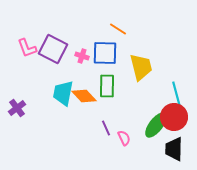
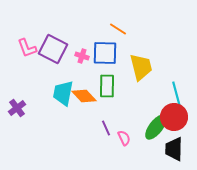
green ellipse: moved 2 px down
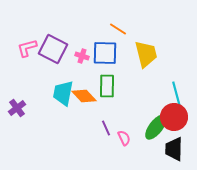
pink L-shape: rotated 95 degrees clockwise
yellow trapezoid: moved 5 px right, 13 px up
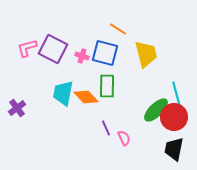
blue square: rotated 12 degrees clockwise
orange diamond: moved 2 px right, 1 px down
green ellipse: moved 17 px up; rotated 8 degrees clockwise
black trapezoid: rotated 10 degrees clockwise
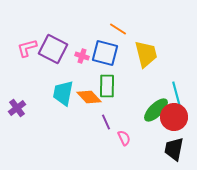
orange diamond: moved 3 px right
purple line: moved 6 px up
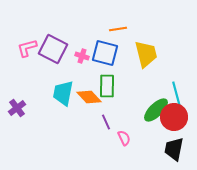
orange line: rotated 42 degrees counterclockwise
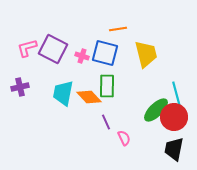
purple cross: moved 3 px right, 21 px up; rotated 24 degrees clockwise
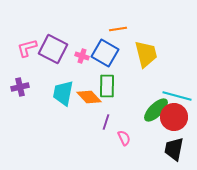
blue square: rotated 16 degrees clockwise
cyan line: rotated 60 degrees counterclockwise
purple line: rotated 42 degrees clockwise
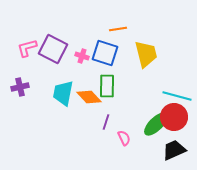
blue square: rotated 12 degrees counterclockwise
green ellipse: moved 14 px down
black trapezoid: moved 1 px down; rotated 55 degrees clockwise
